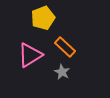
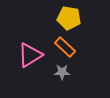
yellow pentagon: moved 26 px right; rotated 30 degrees clockwise
gray star: rotated 28 degrees counterclockwise
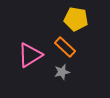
yellow pentagon: moved 7 px right, 1 px down
gray star: rotated 14 degrees counterclockwise
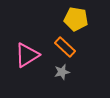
pink triangle: moved 3 px left
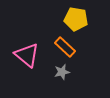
pink triangle: rotated 48 degrees counterclockwise
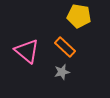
yellow pentagon: moved 3 px right, 3 px up
pink triangle: moved 4 px up
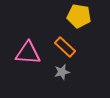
pink triangle: moved 1 px right, 2 px down; rotated 36 degrees counterclockwise
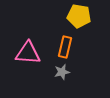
orange rectangle: rotated 60 degrees clockwise
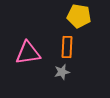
orange rectangle: moved 2 px right; rotated 10 degrees counterclockwise
pink triangle: rotated 12 degrees counterclockwise
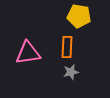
gray star: moved 9 px right
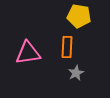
gray star: moved 5 px right, 1 px down; rotated 14 degrees counterclockwise
